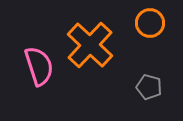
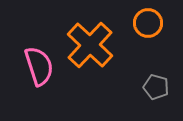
orange circle: moved 2 px left
gray pentagon: moved 7 px right
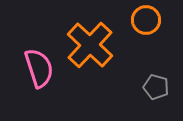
orange circle: moved 2 px left, 3 px up
pink semicircle: moved 2 px down
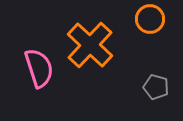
orange circle: moved 4 px right, 1 px up
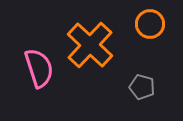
orange circle: moved 5 px down
gray pentagon: moved 14 px left
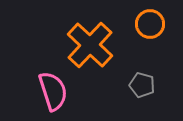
pink semicircle: moved 14 px right, 23 px down
gray pentagon: moved 2 px up
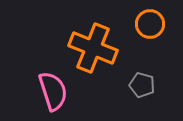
orange cross: moved 3 px right, 3 px down; rotated 21 degrees counterclockwise
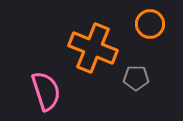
gray pentagon: moved 6 px left, 7 px up; rotated 15 degrees counterclockwise
pink semicircle: moved 7 px left
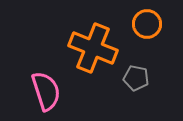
orange circle: moved 3 px left
gray pentagon: rotated 10 degrees clockwise
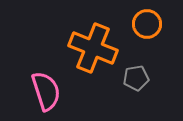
gray pentagon: rotated 20 degrees counterclockwise
